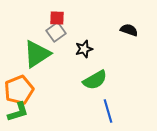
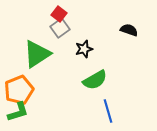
red square: moved 2 px right, 4 px up; rotated 35 degrees clockwise
gray square: moved 4 px right, 4 px up
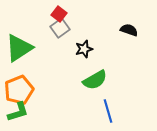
green triangle: moved 18 px left, 6 px up
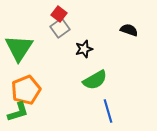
green triangle: rotated 24 degrees counterclockwise
orange pentagon: moved 7 px right
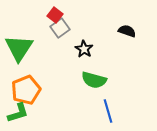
red square: moved 4 px left, 1 px down
black semicircle: moved 2 px left, 1 px down
black star: rotated 24 degrees counterclockwise
green semicircle: moved 1 px left; rotated 45 degrees clockwise
green L-shape: moved 1 px down
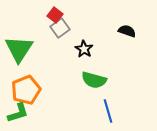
green triangle: moved 1 px down
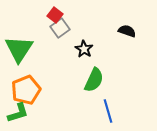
green semicircle: rotated 80 degrees counterclockwise
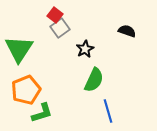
black star: moved 1 px right; rotated 12 degrees clockwise
green L-shape: moved 24 px right
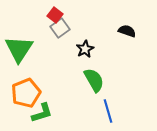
green semicircle: rotated 55 degrees counterclockwise
orange pentagon: moved 3 px down
